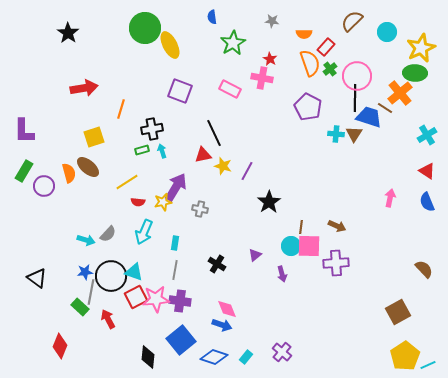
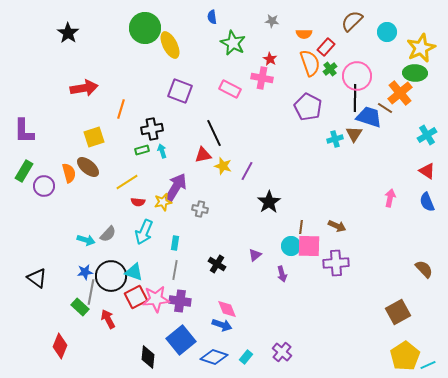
green star at (233, 43): rotated 15 degrees counterclockwise
cyan cross at (336, 134): moved 1 px left, 5 px down; rotated 21 degrees counterclockwise
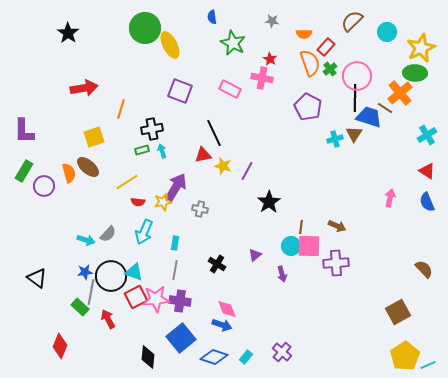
blue square at (181, 340): moved 2 px up
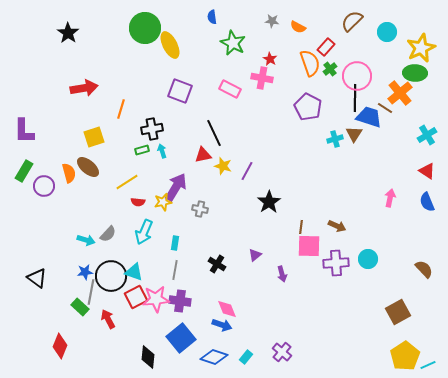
orange semicircle at (304, 34): moved 6 px left, 7 px up; rotated 28 degrees clockwise
cyan circle at (291, 246): moved 77 px right, 13 px down
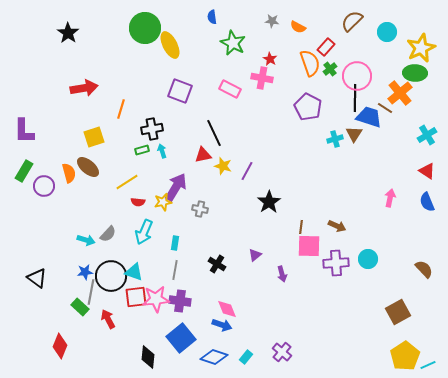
red square at (136, 297): rotated 20 degrees clockwise
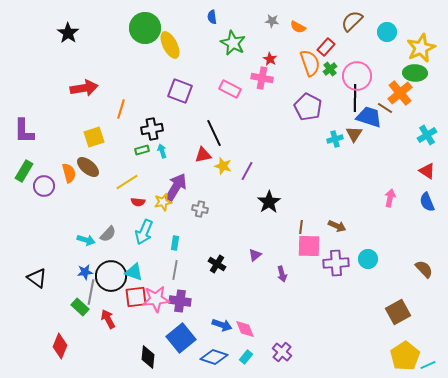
pink diamond at (227, 309): moved 18 px right, 20 px down
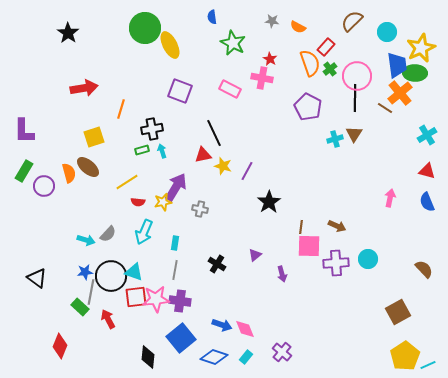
blue trapezoid at (369, 117): moved 28 px right, 52 px up; rotated 64 degrees clockwise
red triangle at (427, 171): rotated 18 degrees counterclockwise
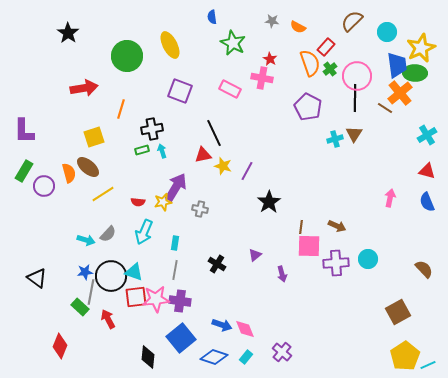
green circle at (145, 28): moved 18 px left, 28 px down
yellow line at (127, 182): moved 24 px left, 12 px down
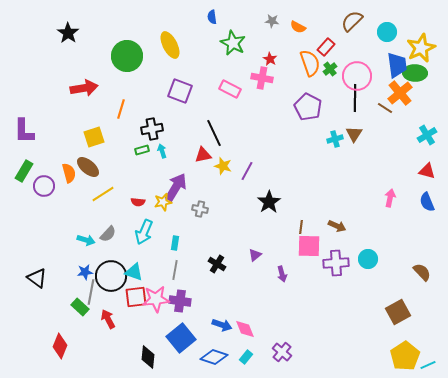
brown semicircle at (424, 269): moved 2 px left, 3 px down
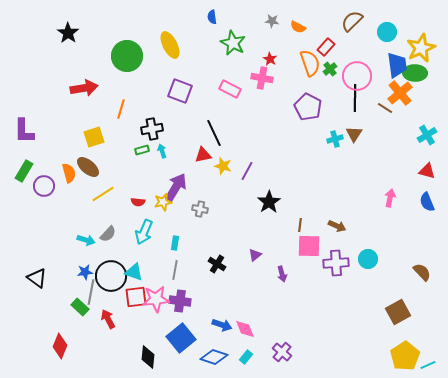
brown line at (301, 227): moved 1 px left, 2 px up
